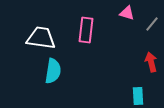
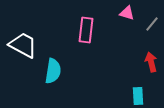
white trapezoid: moved 18 px left, 7 px down; rotated 20 degrees clockwise
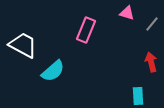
pink rectangle: rotated 15 degrees clockwise
cyan semicircle: rotated 40 degrees clockwise
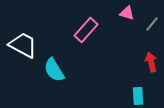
pink rectangle: rotated 20 degrees clockwise
cyan semicircle: moved 1 px right, 1 px up; rotated 100 degrees clockwise
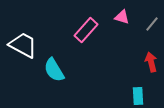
pink triangle: moved 5 px left, 4 px down
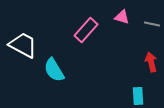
gray line: rotated 63 degrees clockwise
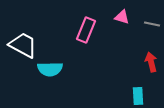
pink rectangle: rotated 20 degrees counterclockwise
cyan semicircle: moved 4 px left, 1 px up; rotated 60 degrees counterclockwise
